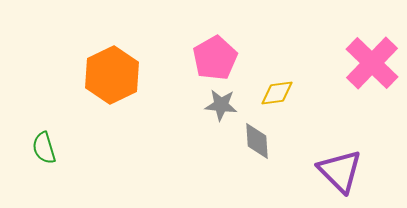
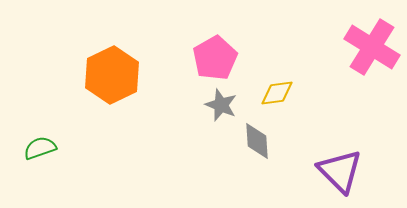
pink cross: moved 16 px up; rotated 12 degrees counterclockwise
gray star: rotated 16 degrees clockwise
green semicircle: moved 4 px left; rotated 88 degrees clockwise
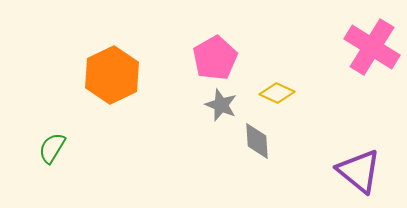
yellow diamond: rotated 32 degrees clockwise
green semicircle: moved 12 px right; rotated 40 degrees counterclockwise
purple triangle: moved 19 px right; rotated 6 degrees counterclockwise
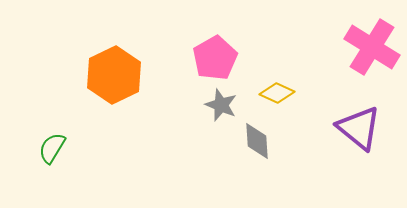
orange hexagon: moved 2 px right
purple triangle: moved 43 px up
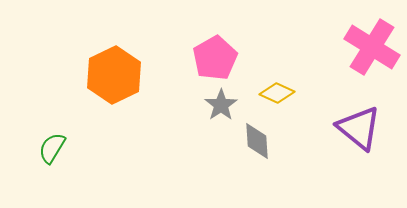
gray star: rotated 16 degrees clockwise
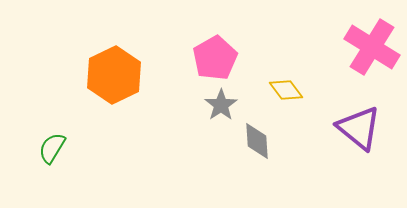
yellow diamond: moved 9 px right, 3 px up; rotated 28 degrees clockwise
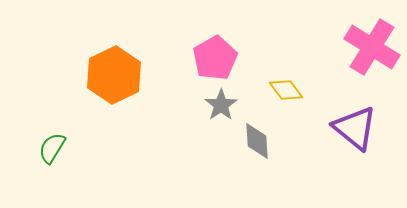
purple triangle: moved 4 px left
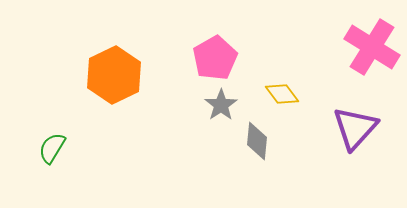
yellow diamond: moved 4 px left, 4 px down
purple triangle: rotated 33 degrees clockwise
gray diamond: rotated 9 degrees clockwise
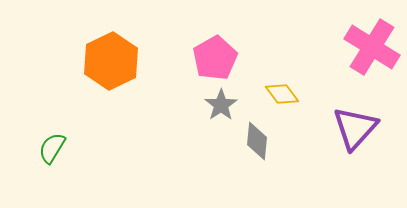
orange hexagon: moved 3 px left, 14 px up
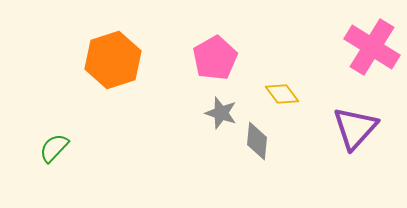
orange hexagon: moved 2 px right, 1 px up; rotated 8 degrees clockwise
gray star: moved 8 px down; rotated 20 degrees counterclockwise
green semicircle: moved 2 px right; rotated 12 degrees clockwise
